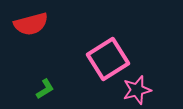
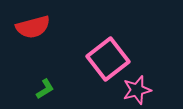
red semicircle: moved 2 px right, 3 px down
pink square: rotated 6 degrees counterclockwise
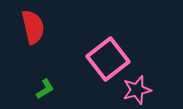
red semicircle: rotated 88 degrees counterclockwise
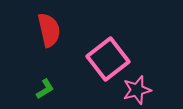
red semicircle: moved 16 px right, 3 px down
